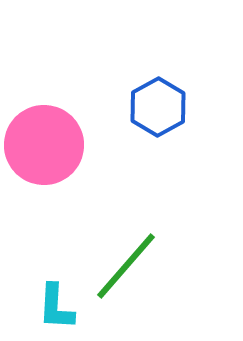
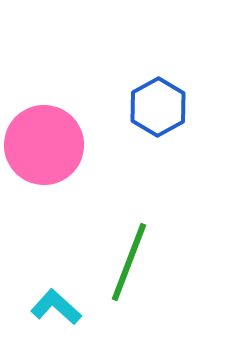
green line: moved 3 px right, 4 px up; rotated 20 degrees counterclockwise
cyan L-shape: rotated 129 degrees clockwise
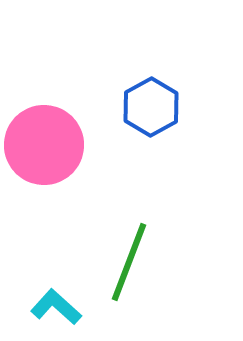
blue hexagon: moved 7 px left
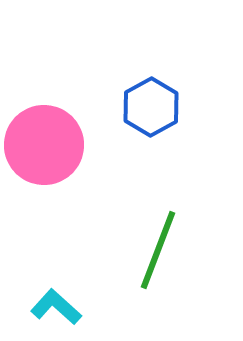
green line: moved 29 px right, 12 px up
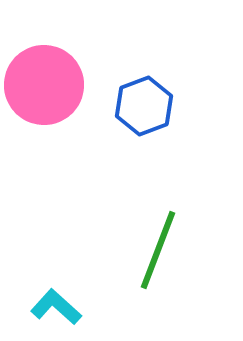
blue hexagon: moved 7 px left, 1 px up; rotated 8 degrees clockwise
pink circle: moved 60 px up
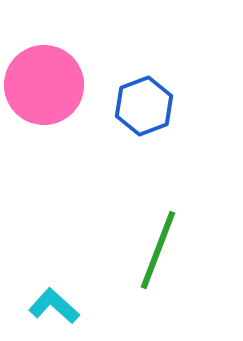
cyan L-shape: moved 2 px left, 1 px up
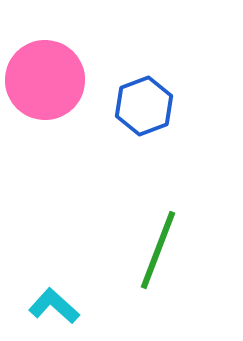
pink circle: moved 1 px right, 5 px up
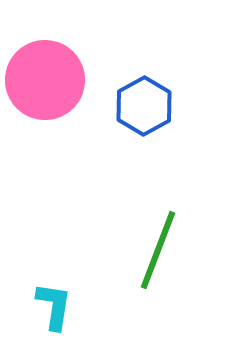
blue hexagon: rotated 8 degrees counterclockwise
cyan L-shape: rotated 57 degrees clockwise
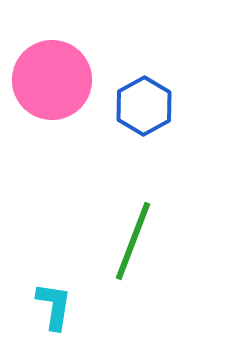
pink circle: moved 7 px right
green line: moved 25 px left, 9 px up
